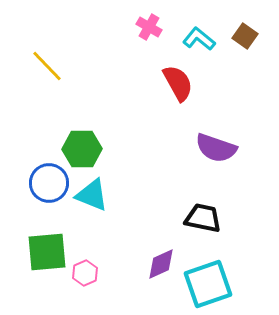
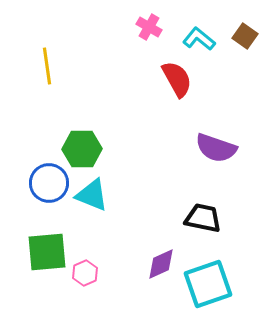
yellow line: rotated 36 degrees clockwise
red semicircle: moved 1 px left, 4 px up
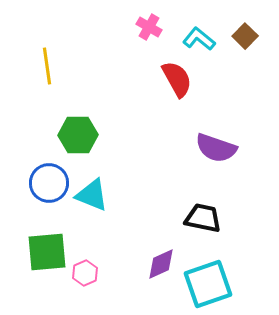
brown square: rotated 10 degrees clockwise
green hexagon: moved 4 px left, 14 px up
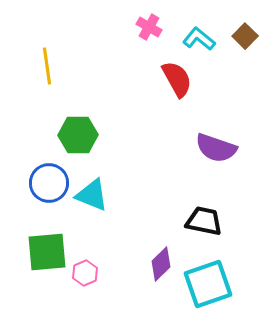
black trapezoid: moved 1 px right, 3 px down
purple diamond: rotated 20 degrees counterclockwise
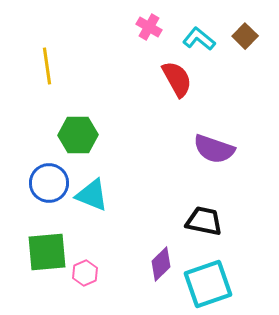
purple semicircle: moved 2 px left, 1 px down
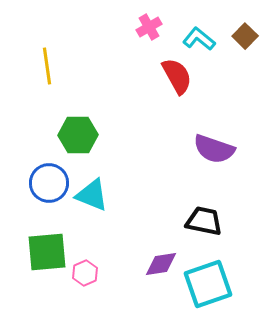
pink cross: rotated 30 degrees clockwise
red semicircle: moved 3 px up
purple diamond: rotated 36 degrees clockwise
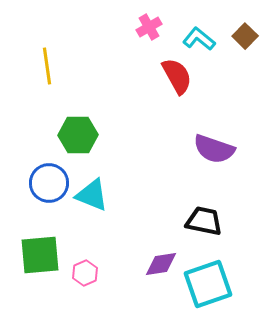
green square: moved 7 px left, 3 px down
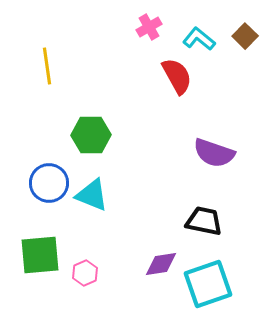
green hexagon: moved 13 px right
purple semicircle: moved 4 px down
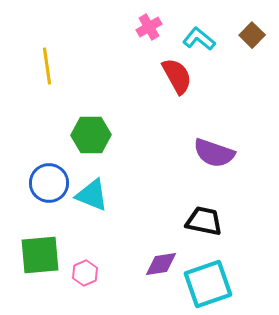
brown square: moved 7 px right, 1 px up
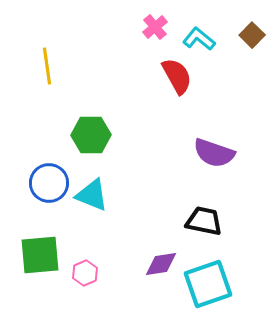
pink cross: moved 6 px right; rotated 10 degrees counterclockwise
